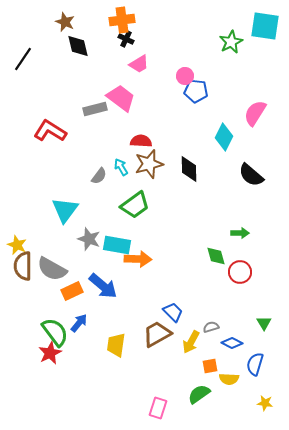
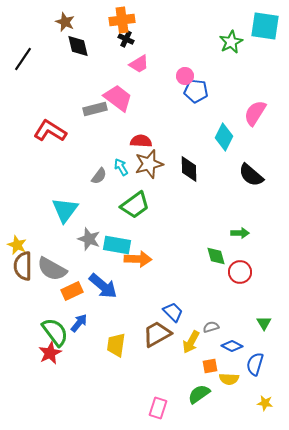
pink trapezoid at (121, 98): moved 3 px left
blue diamond at (232, 343): moved 3 px down
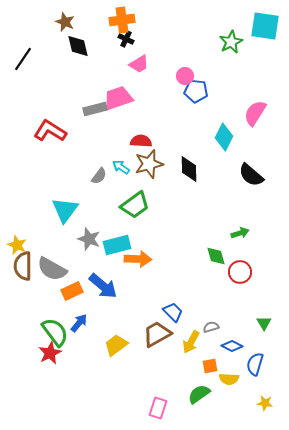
pink trapezoid at (118, 98): rotated 56 degrees counterclockwise
cyan arrow at (121, 167): rotated 24 degrees counterclockwise
green arrow at (240, 233): rotated 18 degrees counterclockwise
cyan rectangle at (117, 245): rotated 24 degrees counterclockwise
yellow trapezoid at (116, 345): rotated 45 degrees clockwise
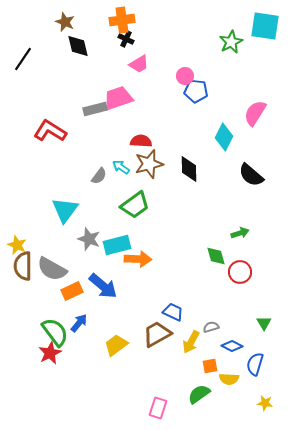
blue trapezoid at (173, 312): rotated 20 degrees counterclockwise
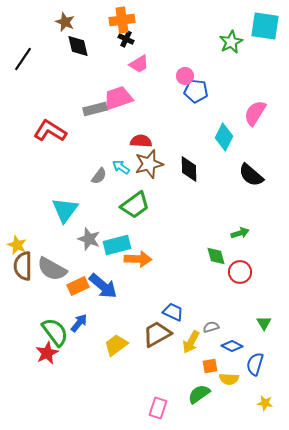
orange rectangle at (72, 291): moved 6 px right, 5 px up
red star at (50, 353): moved 3 px left
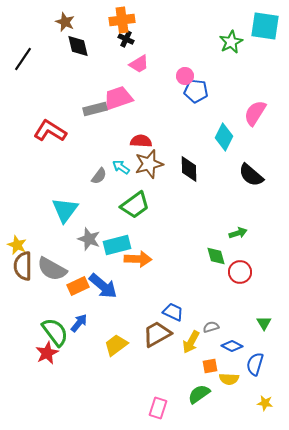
green arrow at (240, 233): moved 2 px left
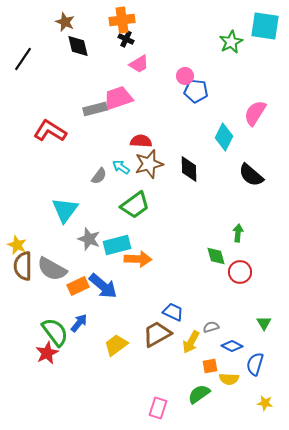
green arrow at (238, 233): rotated 66 degrees counterclockwise
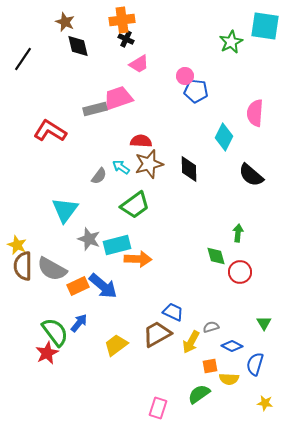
pink semicircle at (255, 113): rotated 28 degrees counterclockwise
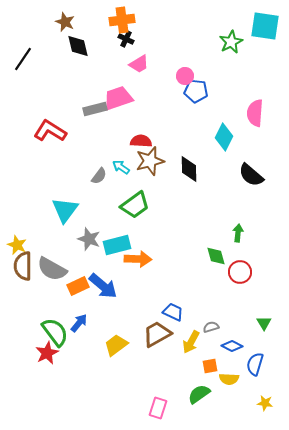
brown star at (149, 164): moved 1 px right, 3 px up
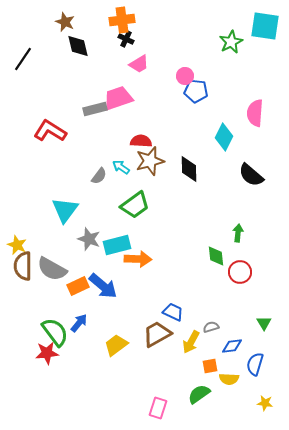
green diamond at (216, 256): rotated 10 degrees clockwise
blue diamond at (232, 346): rotated 35 degrees counterclockwise
red star at (47, 353): rotated 20 degrees clockwise
